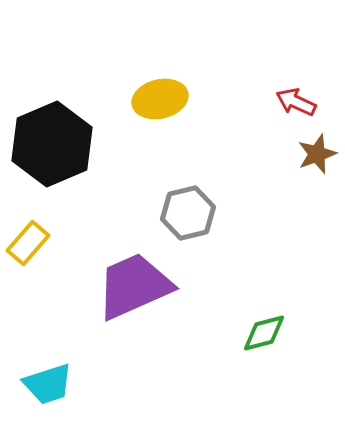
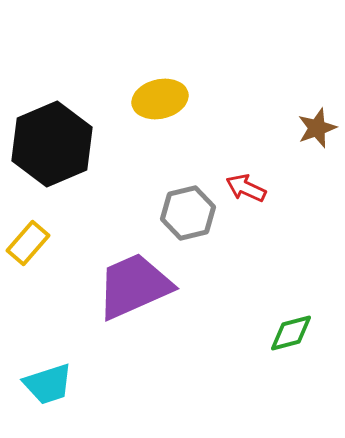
red arrow: moved 50 px left, 86 px down
brown star: moved 26 px up
green diamond: moved 27 px right
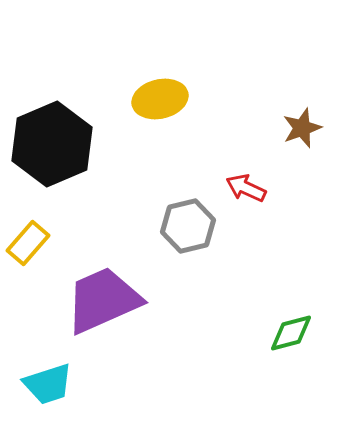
brown star: moved 15 px left
gray hexagon: moved 13 px down
purple trapezoid: moved 31 px left, 14 px down
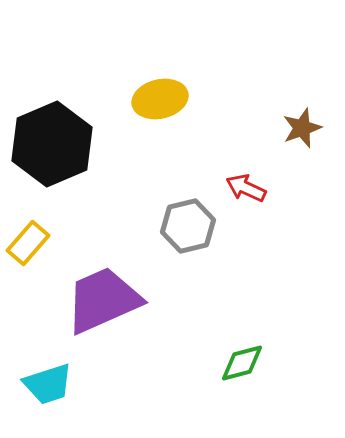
green diamond: moved 49 px left, 30 px down
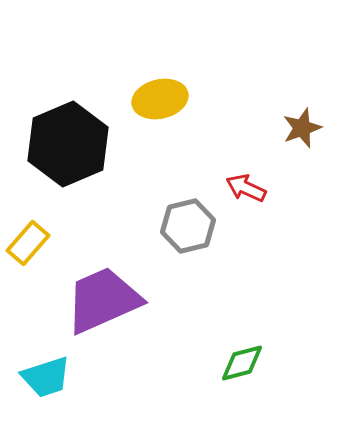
black hexagon: moved 16 px right
cyan trapezoid: moved 2 px left, 7 px up
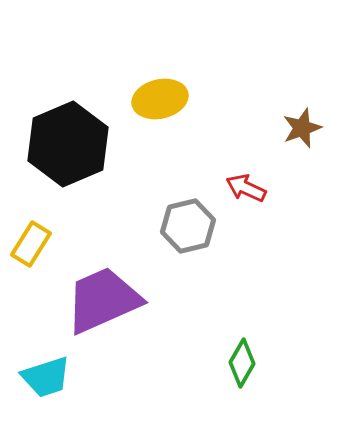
yellow rectangle: moved 3 px right, 1 px down; rotated 9 degrees counterclockwise
green diamond: rotated 45 degrees counterclockwise
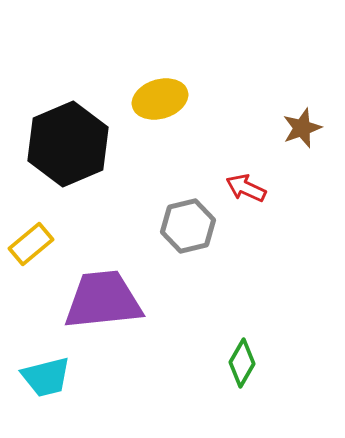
yellow ellipse: rotated 4 degrees counterclockwise
yellow rectangle: rotated 18 degrees clockwise
purple trapezoid: rotated 18 degrees clockwise
cyan trapezoid: rotated 4 degrees clockwise
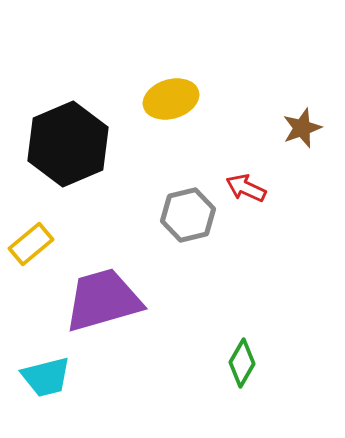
yellow ellipse: moved 11 px right
gray hexagon: moved 11 px up
purple trapezoid: rotated 10 degrees counterclockwise
